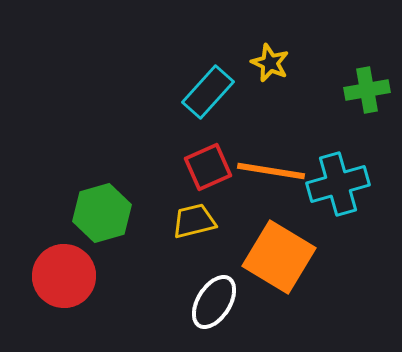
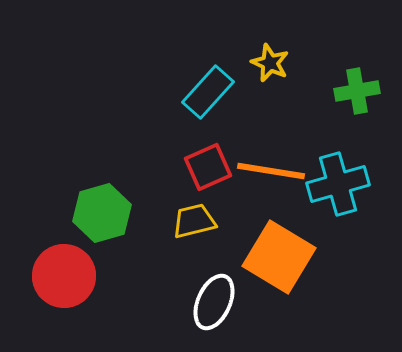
green cross: moved 10 px left, 1 px down
white ellipse: rotated 8 degrees counterclockwise
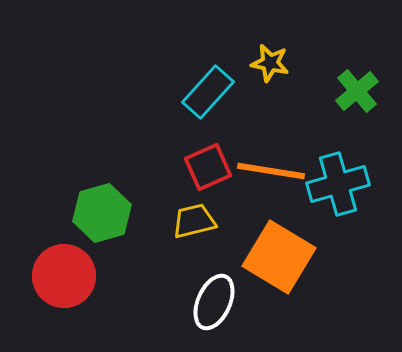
yellow star: rotated 12 degrees counterclockwise
green cross: rotated 30 degrees counterclockwise
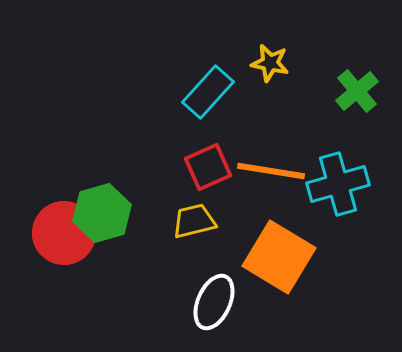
red circle: moved 43 px up
